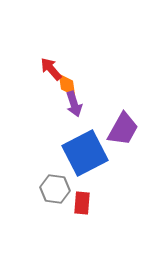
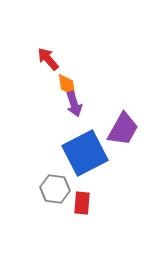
red arrow: moved 3 px left, 10 px up
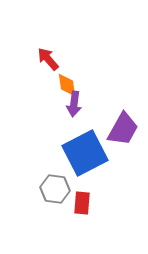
purple arrow: rotated 25 degrees clockwise
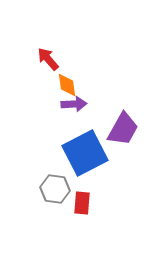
purple arrow: rotated 100 degrees counterclockwise
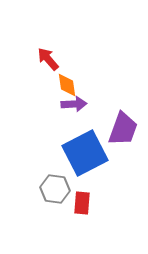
purple trapezoid: rotated 9 degrees counterclockwise
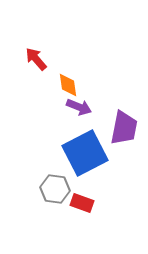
red arrow: moved 12 px left
orange diamond: moved 1 px right
purple arrow: moved 5 px right, 3 px down; rotated 25 degrees clockwise
purple trapezoid: moved 1 px right, 1 px up; rotated 9 degrees counterclockwise
red rectangle: rotated 75 degrees counterclockwise
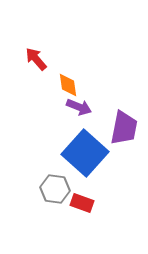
blue square: rotated 21 degrees counterclockwise
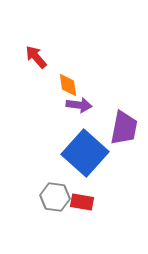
red arrow: moved 2 px up
purple arrow: moved 2 px up; rotated 15 degrees counterclockwise
gray hexagon: moved 8 px down
red rectangle: moved 1 px up; rotated 10 degrees counterclockwise
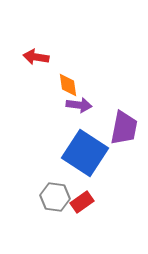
red arrow: rotated 40 degrees counterclockwise
blue square: rotated 9 degrees counterclockwise
red rectangle: rotated 45 degrees counterclockwise
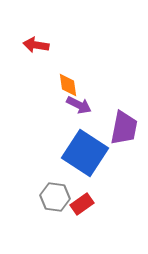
red arrow: moved 12 px up
purple arrow: rotated 20 degrees clockwise
red rectangle: moved 2 px down
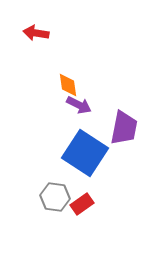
red arrow: moved 12 px up
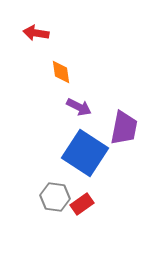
orange diamond: moved 7 px left, 13 px up
purple arrow: moved 2 px down
